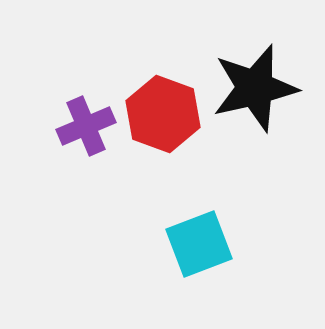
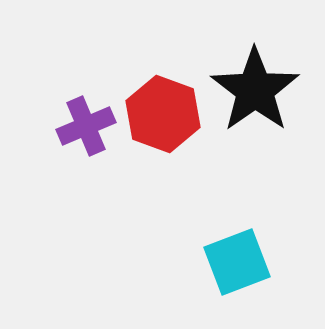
black star: moved 2 px down; rotated 22 degrees counterclockwise
cyan square: moved 38 px right, 18 px down
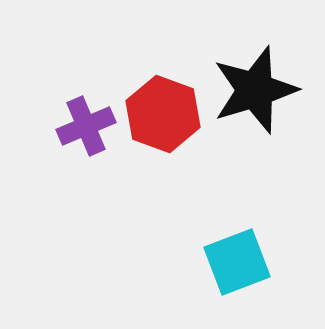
black star: rotated 18 degrees clockwise
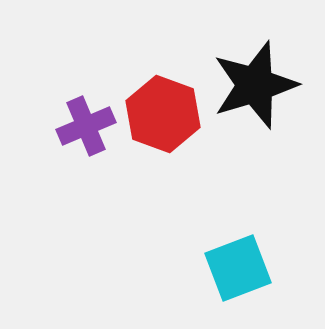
black star: moved 5 px up
cyan square: moved 1 px right, 6 px down
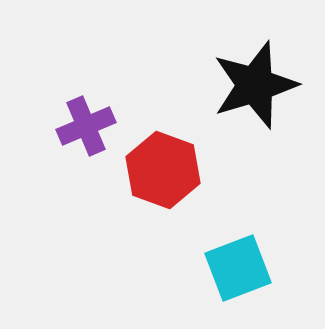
red hexagon: moved 56 px down
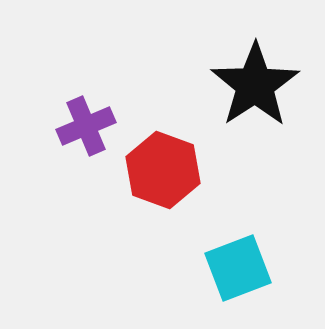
black star: rotated 16 degrees counterclockwise
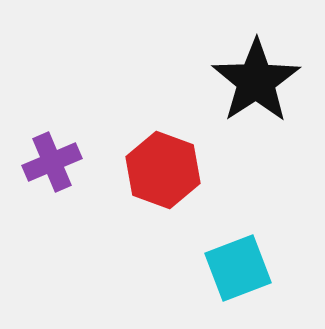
black star: moved 1 px right, 4 px up
purple cross: moved 34 px left, 36 px down
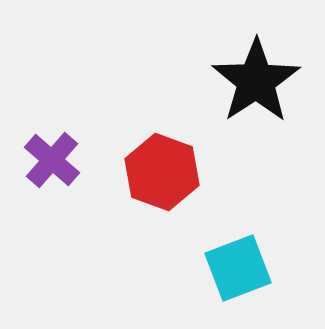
purple cross: moved 2 px up; rotated 26 degrees counterclockwise
red hexagon: moved 1 px left, 2 px down
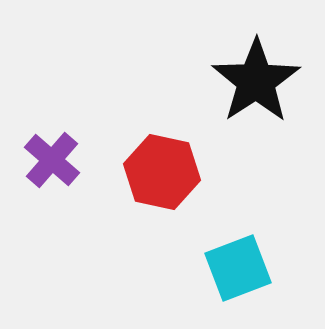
red hexagon: rotated 8 degrees counterclockwise
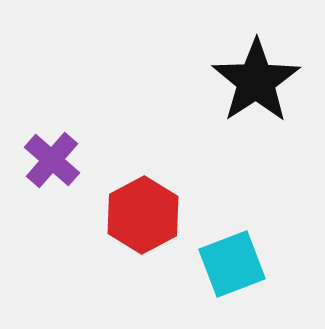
red hexagon: moved 19 px left, 43 px down; rotated 20 degrees clockwise
cyan square: moved 6 px left, 4 px up
